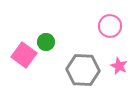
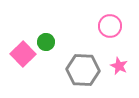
pink square: moved 1 px left, 1 px up; rotated 10 degrees clockwise
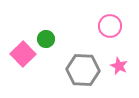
green circle: moved 3 px up
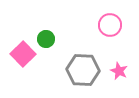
pink circle: moved 1 px up
pink star: moved 5 px down
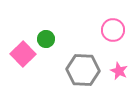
pink circle: moved 3 px right, 5 px down
